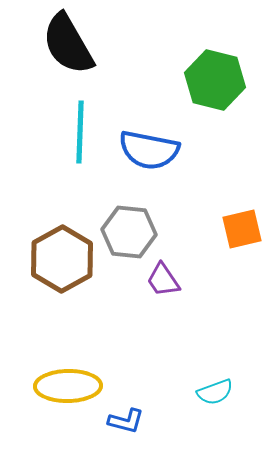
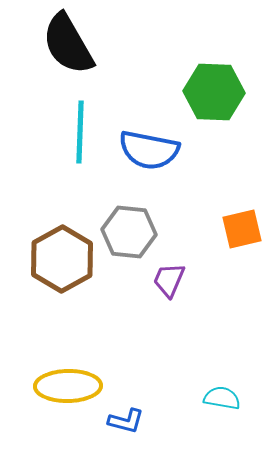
green hexagon: moved 1 px left, 12 px down; rotated 12 degrees counterclockwise
purple trapezoid: moved 6 px right; rotated 57 degrees clockwise
cyan semicircle: moved 7 px right, 6 px down; rotated 150 degrees counterclockwise
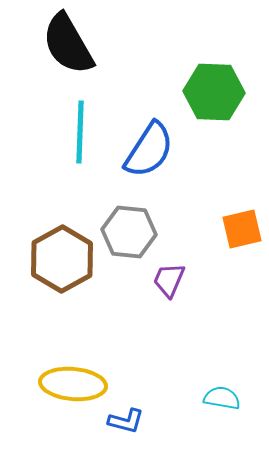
blue semicircle: rotated 68 degrees counterclockwise
yellow ellipse: moved 5 px right, 2 px up; rotated 6 degrees clockwise
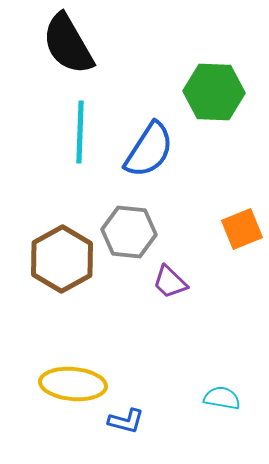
orange square: rotated 9 degrees counterclockwise
purple trapezoid: moved 1 px right, 2 px down; rotated 69 degrees counterclockwise
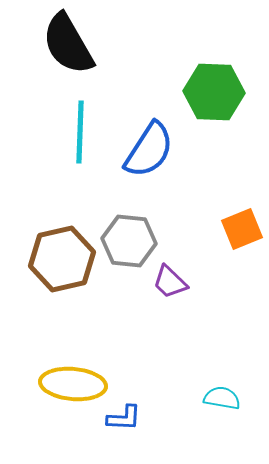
gray hexagon: moved 9 px down
brown hexagon: rotated 16 degrees clockwise
blue L-shape: moved 2 px left, 3 px up; rotated 12 degrees counterclockwise
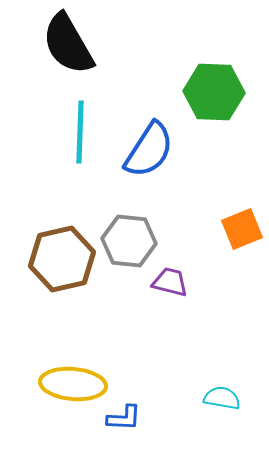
purple trapezoid: rotated 150 degrees clockwise
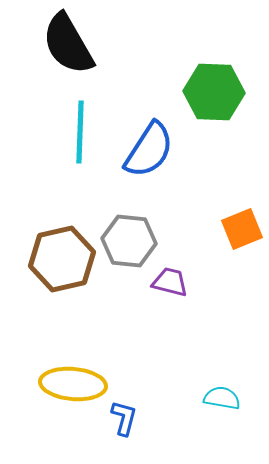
blue L-shape: rotated 78 degrees counterclockwise
